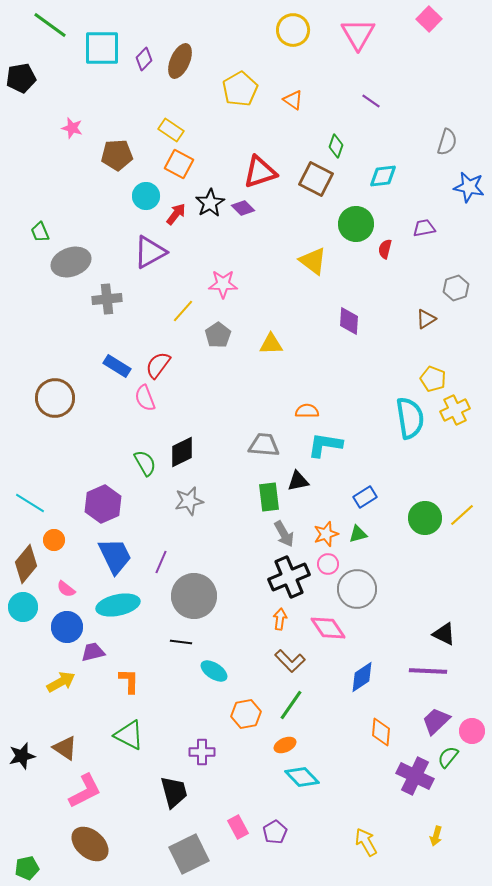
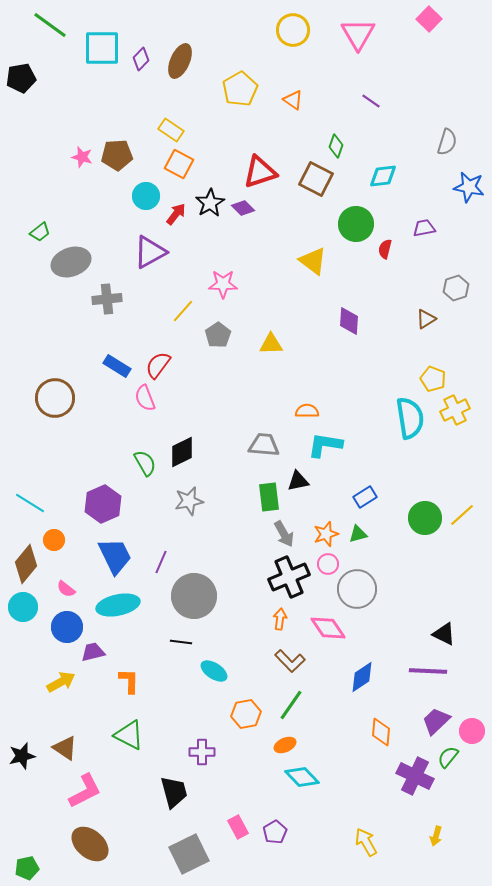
purple diamond at (144, 59): moved 3 px left
pink star at (72, 128): moved 10 px right, 29 px down
green trapezoid at (40, 232): rotated 105 degrees counterclockwise
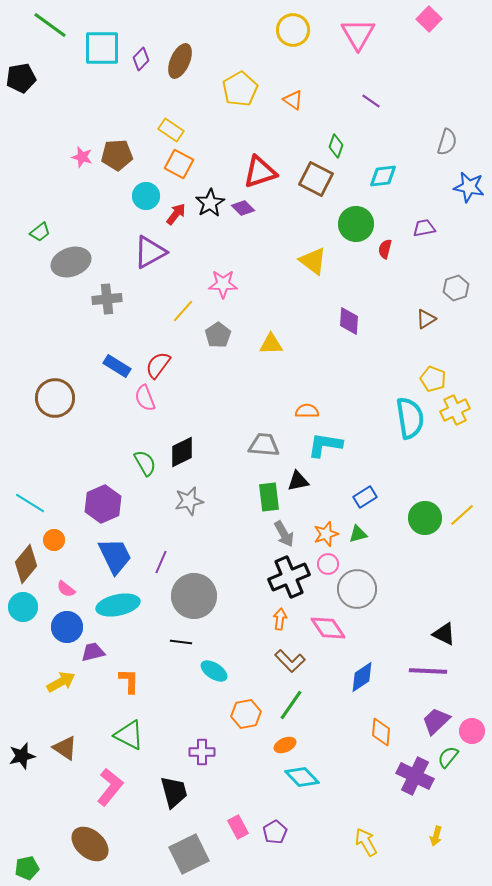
pink L-shape at (85, 791): moved 25 px right, 4 px up; rotated 24 degrees counterclockwise
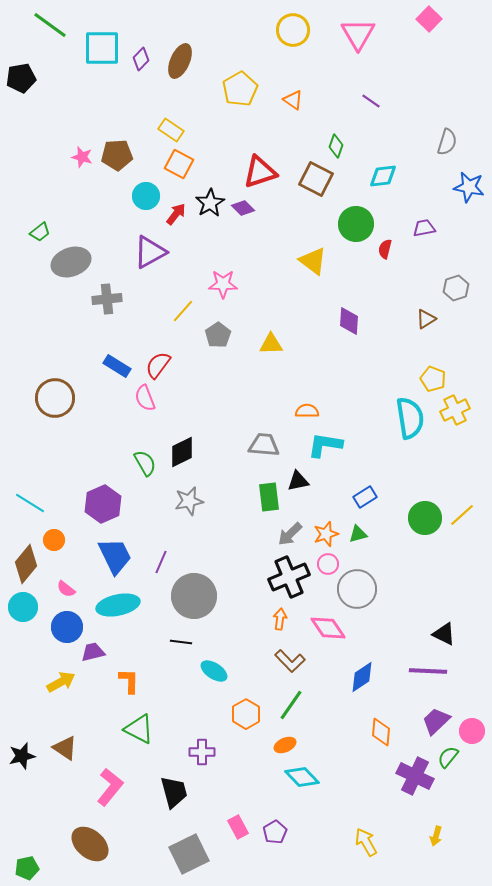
gray arrow at (284, 534): moved 6 px right; rotated 76 degrees clockwise
orange hexagon at (246, 714): rotated 20 degrees counterclockwise
green triangle at (129, 735): moved 10 px right, 6 px up
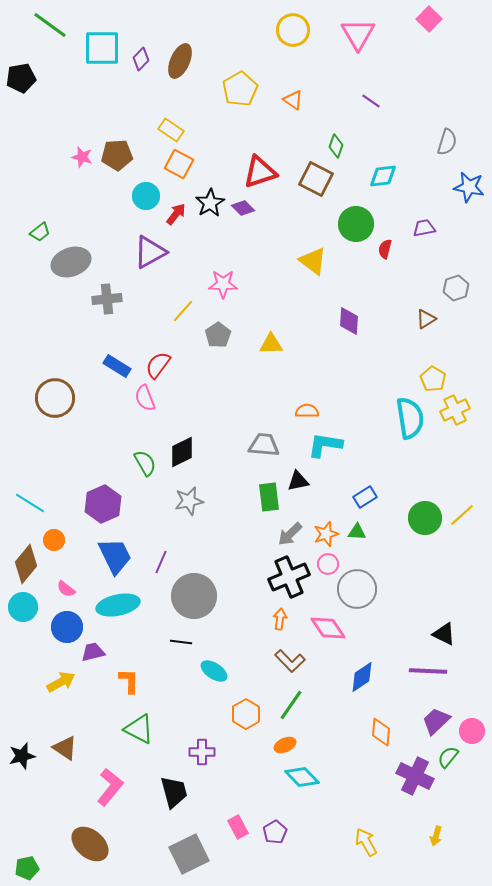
yellow pentagon at (433, 379): rotated 10 degrees clockwise
green triangle at (358, 534): moved 1 px left, 2 px up; rotated 18 degrees clockwise
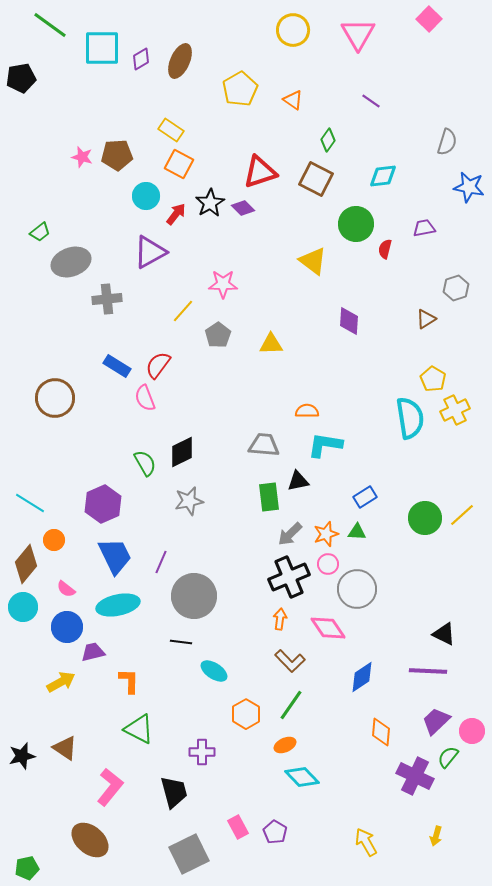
purple diamond at (141, 59): rotated 15 degrees clockwise
green diamond at (336, 146): moved 8 px left, 6 px up; rotated 15 degrees clockwise
purple pentagon at (275, 832): rotated 10 degrees counterclockwise
brown ellipse at (90, 844): moved 4 px up
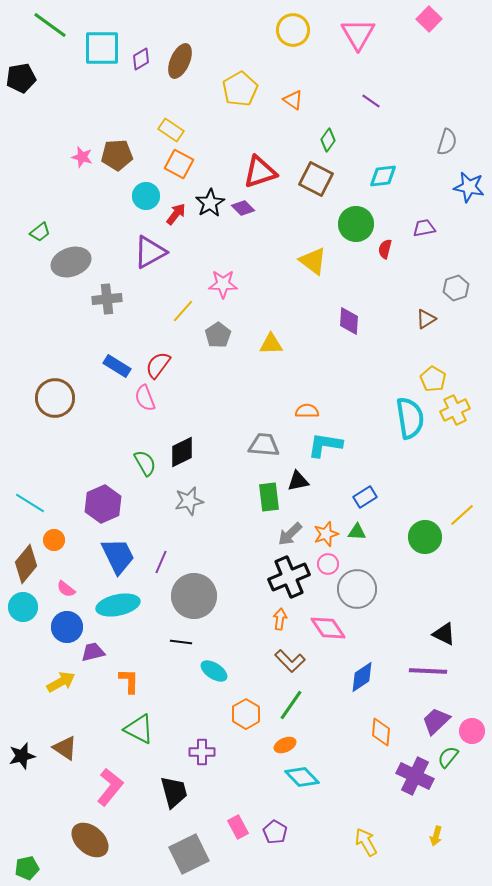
green circle at (425, 518): moved 19 px down
blue trapezoid at (115, 556): moved 3 px right
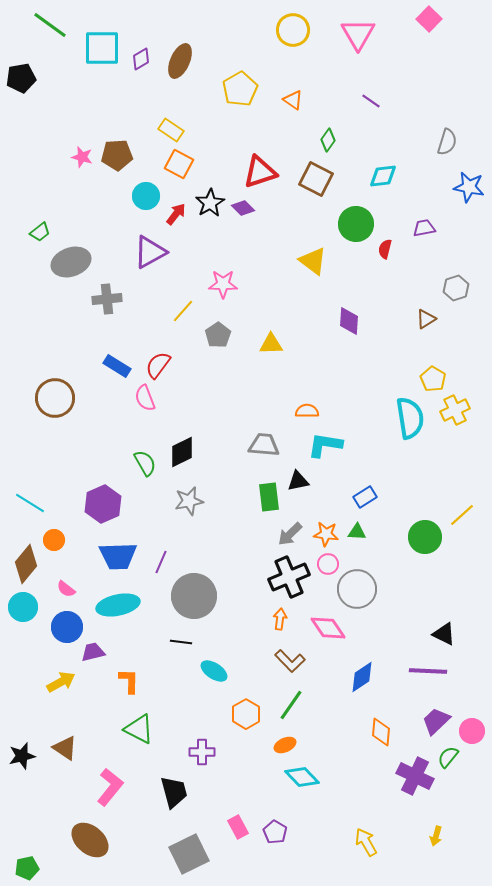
orange star at (326, 534): rotated 25 degrees clockwise
blue trapezoid at (118, 556): rotated 114 degrees clockwise
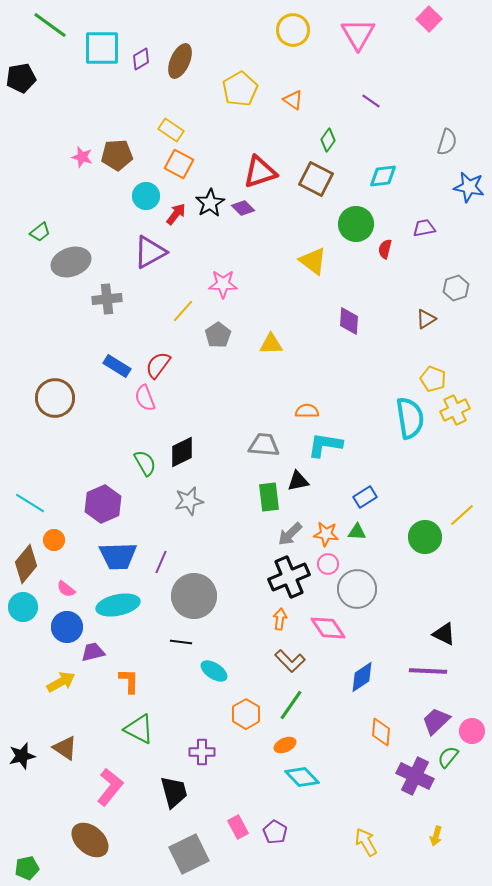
yellow pentagon at (433, 379): rotated 10 degrees counterclockwise
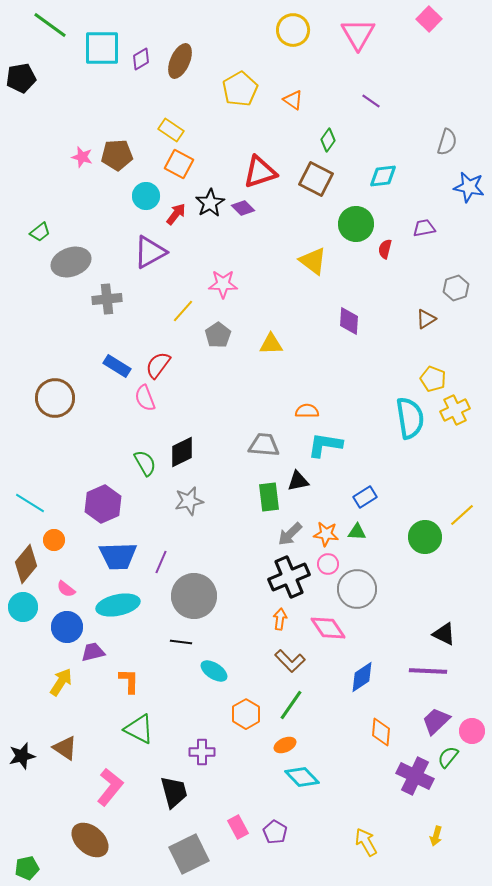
yellow arrow at (61, 682): rotated 28 degrees counterclockwise
